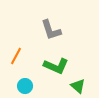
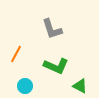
gray L-shape: moved 1 px right, 1 px up
orange line: moved 2 px up
green triangle: moved 2 px right; rotated 14 degrees counterclockwise
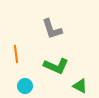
orange line: rotated 36 degrees counterclockwise
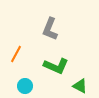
gray L-shape: moved 2 px left; rotated 40 degrees clockwise
orange line: rotated 36 degrees clockwise
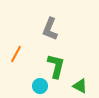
green L-shape: rotated 100 degrees counterclockwise
cyan circle: moved 15 px right
